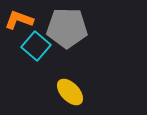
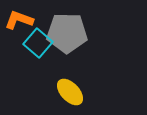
gray pentagon: moved 5 px down
cyan square: moved 2 px right, 3 px up
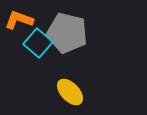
gray pentagon: rotated 12 degrees clockwise
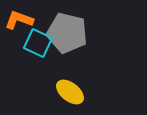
cyan square: rotated 16 degrees counterclockwise
yellow ellipse: rotated 8 degrees counterclockwise
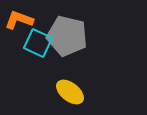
gray pentagon: moved 3 px down
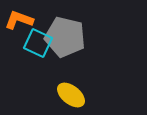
gray pentagon: moved 2 px left, 1 px down
yellow ellipse: moved 1 px right, 3 px down
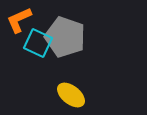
orange L-shape: rotated 44 degrees counterclockwise
gray pentagon: rotated 6 degrees clockwise
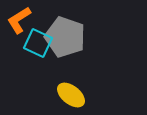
orange L-shape: rotated 8 degrees counterclockwise
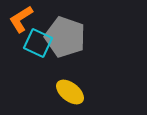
orange L-shape: moved 2 px right, 1 px up
yellow ellipse: moved 1 px left, 3 px up
